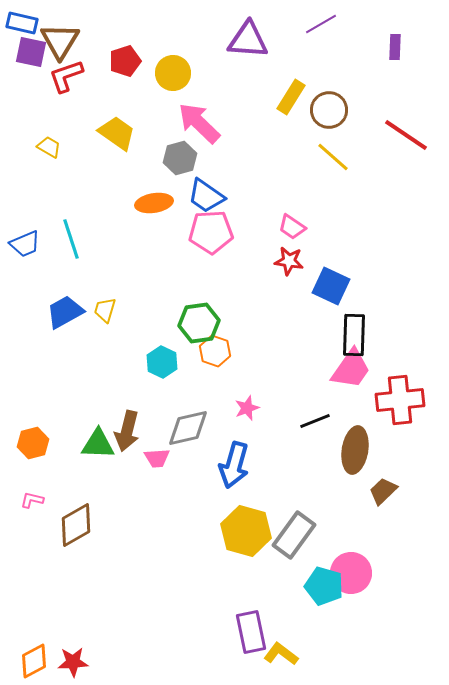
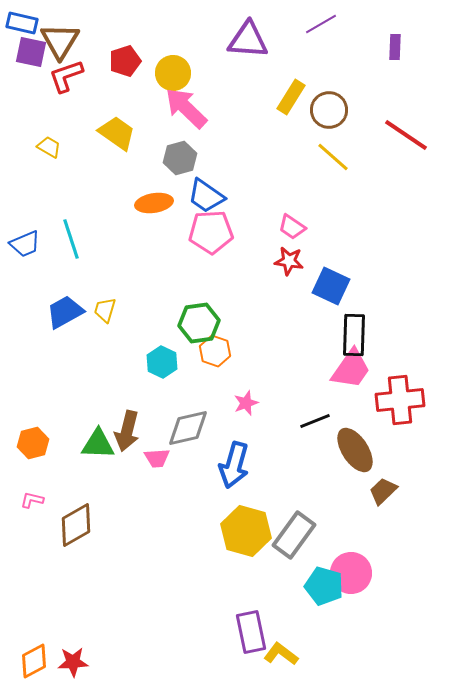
pink arrow at (199, 123): moved 13 px left, 15 px up
pink star at (247, 408): moved 1 px left, 5 px up
brown ellipse at (355, 450): rotated 42 degrees counterclockwise
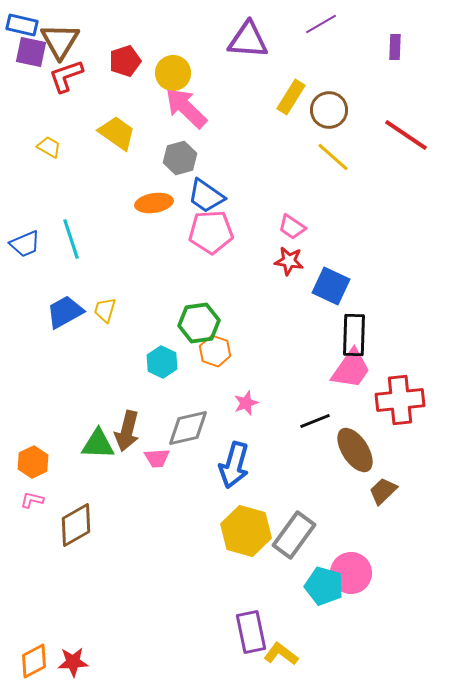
blue rectangle at (22, 23): moved 2 px down
orange hexagon at (33, 443): moved 19 px down; rotated 12 degrees counterclockwise
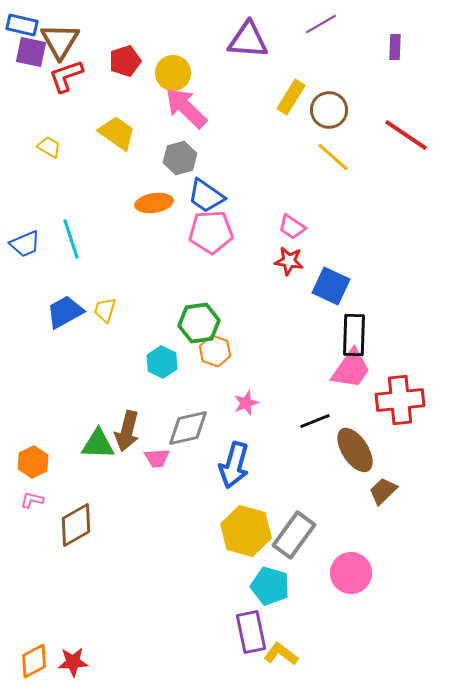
cyan pentagon at (324, 586): moved 54 px left
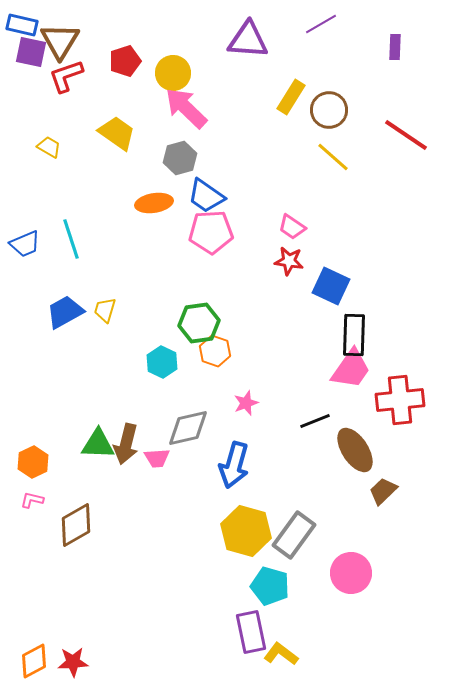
brown arrow at (127, 431): moved 1 px left, 13 px down
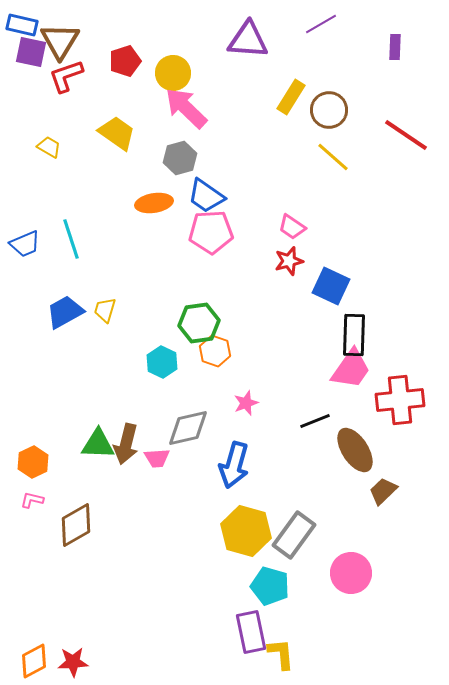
red star at (289, 261): rotated 24 degrees counterclockwise
yellow L-shape at (281, 654): rotated 48 degrees clockwise
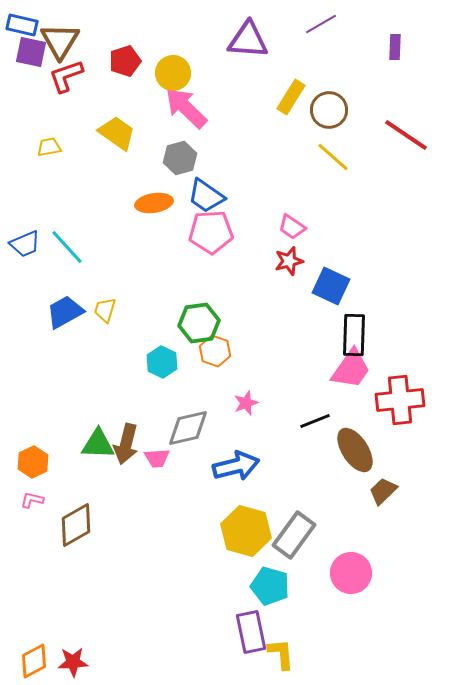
yellow trapezoid at (49, 147): rotated 40 degrees counterclockwise
cyan line at (71, 239): moved 4 px left, 8 px down; rotated 24 degrees counterclockwise
blue arrow at (234, 465): moved 2 px right, 1 px down; rotated 120 degrees counterclockwise
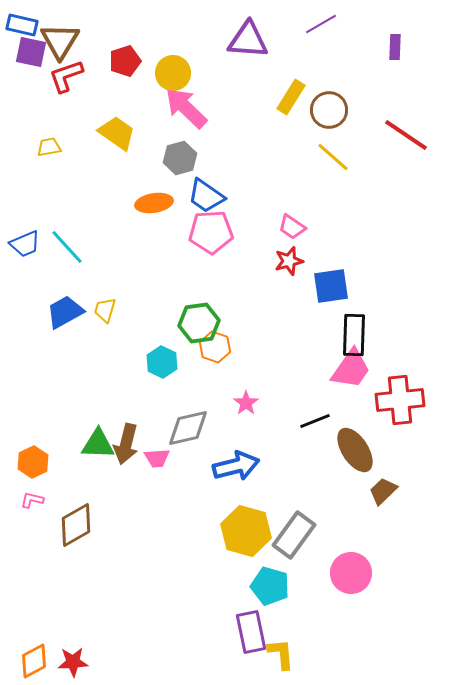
blue square at (331, 286): rotated 33 degrees counterclockwise
orange hexagon at (215, 351): moved 4 px up
pink star at (246, 403): rotated 15 degrees counterclockwise
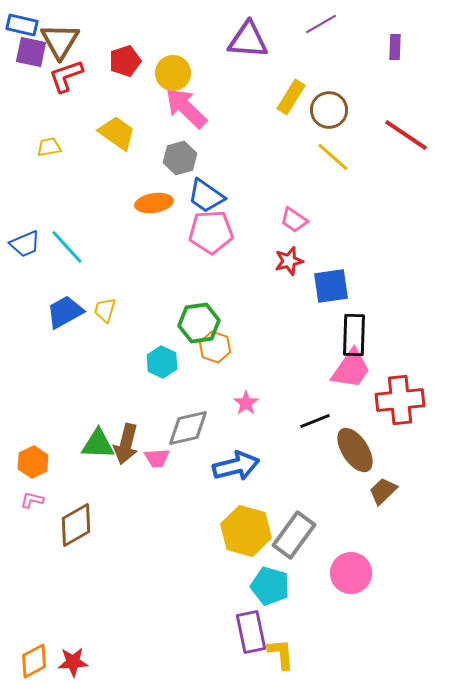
pink trapezoid at (292, 227): moved 2 px right, 7 px up
